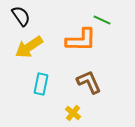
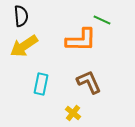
black semicircle: rotated 30 degrees clockwise
yellow arrow: moved 5 px left, 1 px up
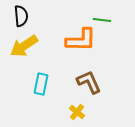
green line: rotated 18 degrees counterclockwise
yellow cross: moved 4 px right, 1 px up
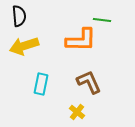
black semicircle: moved 2 px left
yellow arrow: rotated 16 degrees clockwise
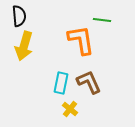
orange L-shape: rotated 100 degrees counterclockwise
yellow arrow: rotated 56 degrees counterclockwise
cyan rectangle: moved 20 px right, 1 px up
yellow cross: moved 7 px left, 3 px up
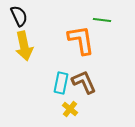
black semicircle: rotated 20 degrees counterclockwise
yellow arrow: rotated 28 degrees counterclockwise
brown L-shape: moved 5 px left
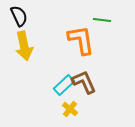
cyan rectangle: moved 3 px right, 2 px down; rotated 35 degrees clockwise
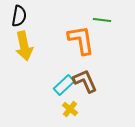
black semicircle: rotated 35 degrees clockwise
brown L-shape: moved 1 px right, 1 px up
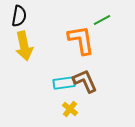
green line: rotated 36 degrees counterclockwise
cyan rectangle: moved 2 px up; rotated 35 degrees clockwise
